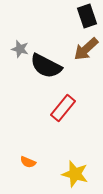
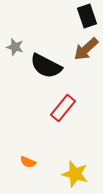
gray star: moved 5 px left, 2 px up
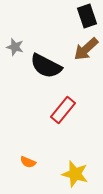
red rectangle: moved 2 px down
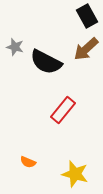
black rectangle: rotated 10 degrees counterclockwise
black semicircle: moved 4 px up
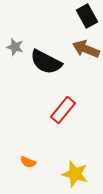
brown arrow: rotated 64 degrees clockwise
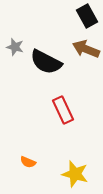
red rectangle: rotated 64 degrees counterclockwise
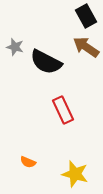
black rectangle: moved 1 px left
brown arrow: moved 2 px up; rotated 12 degrees clockwise
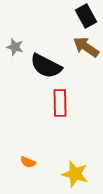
black semicircle: moved 4 px down
red rectangle: moved 3 px left, 7 px up; rotated 24 degrees clockwise
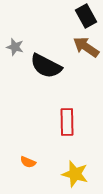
red rectangle: moved 7 px right, 19 px down
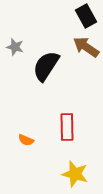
black semicircle: rotated 96 degrees clockwise
red rectangle: moved 5 px down
orange semicircle: moved 2 px left, 22 px up
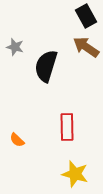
black semicircle: rotated 16 degrees counterclockwise
orange semicircle: moved 9 px left; rotated 21 degrees clockwise
